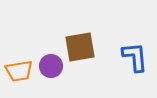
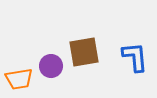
brown square: moved 4 px right, 5 px down
orange trapezoid: moved 8 px down
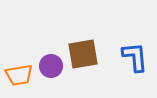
brown square: moved 1 px left, 2 px down
orange trapezoid: moved 4 px up
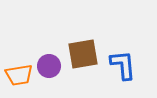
blue L-shape: moved 12 px left, 8 px down
purple circle: moved 2 px left
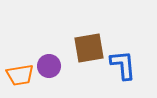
brown square: moved 6 px right, 6 px up
orange trapezoid: moved 1 px right
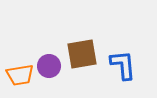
brown square: moved 7 px left, 6 px down
